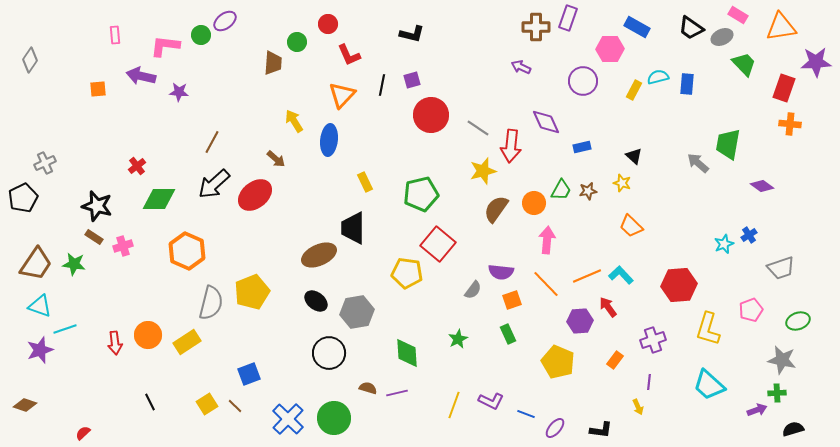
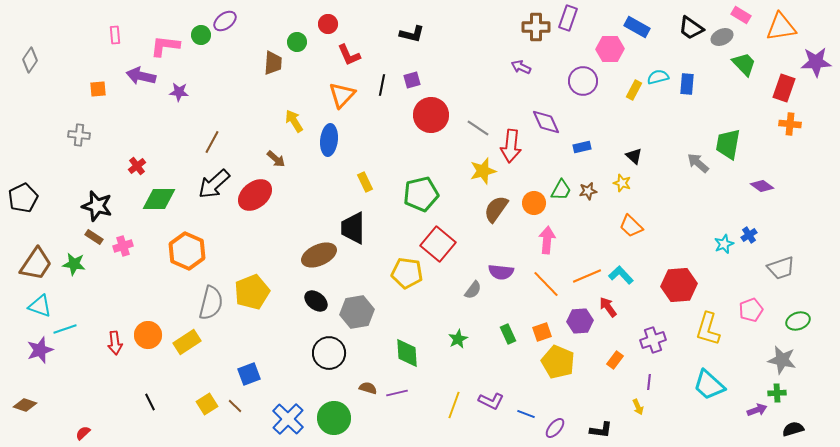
pink rectangle at (738, 15): moved 3 px right
gray cross at (45, 163): moved 34 px right, 28 px up; rotated 30 degrees clockwise
orange square at (512, 300): moved 30 px right, 32 px down
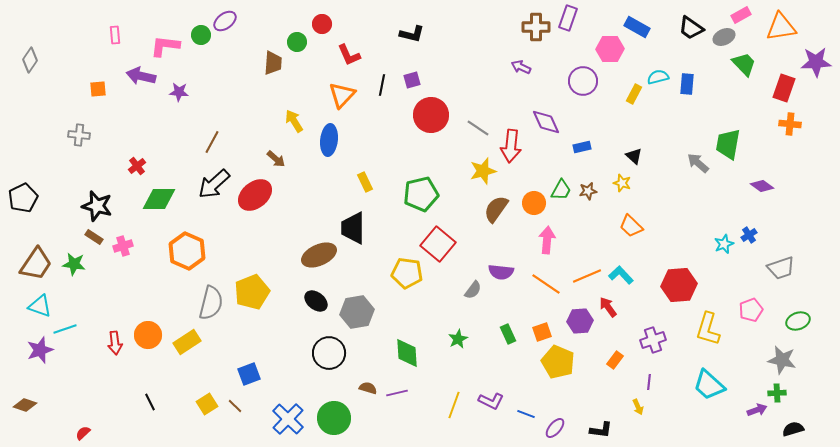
pink rectangle at (741, 15): rotated 60 degrees counterclockwise
red circle at (328, 24): moved 6 px left
gray ellipse at (722, 37): moved 2 px right
yellow rectangle at (634, 90): moved 4 px down
orange line at (546, 284): rotated 12 degrees counterclockwise
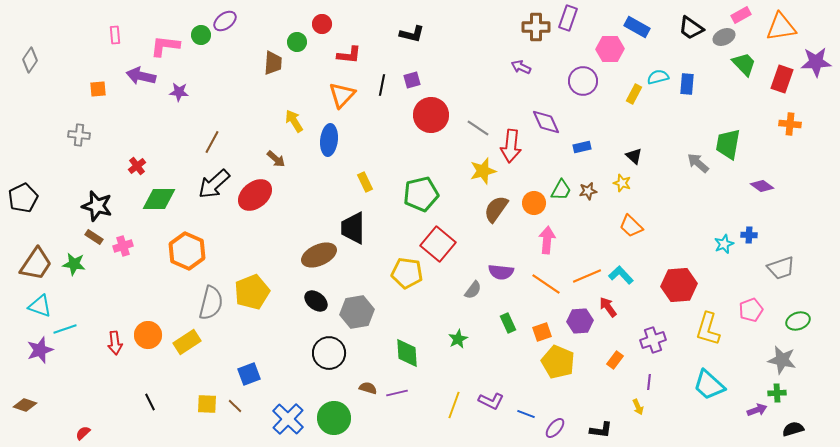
red L-shape at (349, 55): rotated 60 degrees counterclockwise
red rectangle at (784, 88): moved 2 px left, 9 px up
blue cross at (749, 235): rotated 35 degrees clockwise
green rectangle at (508, 334): moved 11 px up
yellow square at (207, 404): rotated 35 degrees clockwise
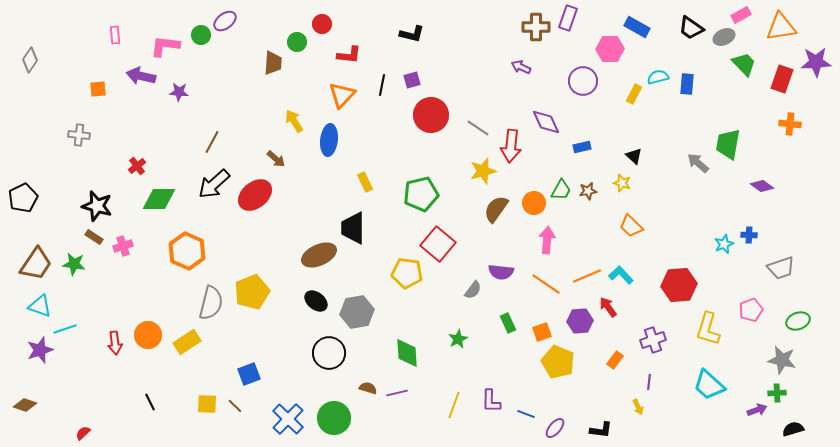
purple L-shape at (491, 401): rotated 65 degrees clockwise
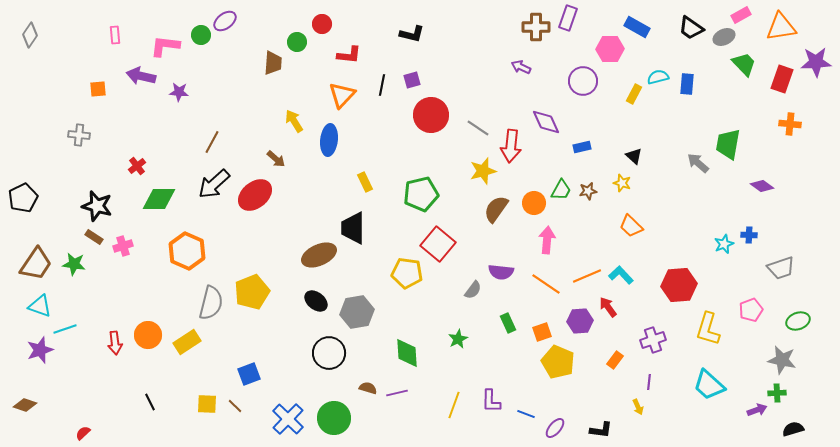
gray diamond at (30, 60): moved 25 px up
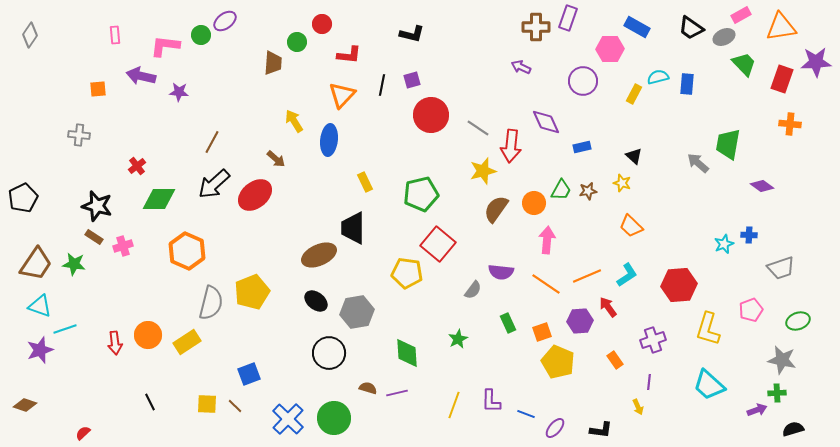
cyan L-shape at (621, 275): moved 6 px right; rotated 100 degrees clockwise
orange rectangle at (615, 360): rotated 72 degrees counterclockwise
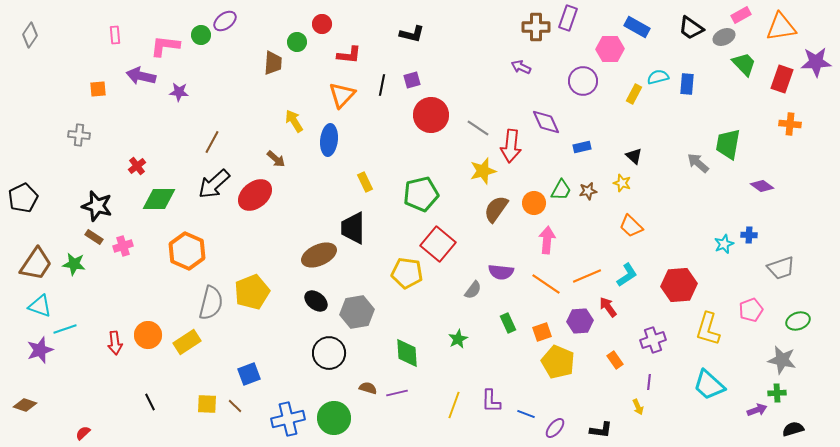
blue cross at (288, 419): rotated 32 degrees clockwise
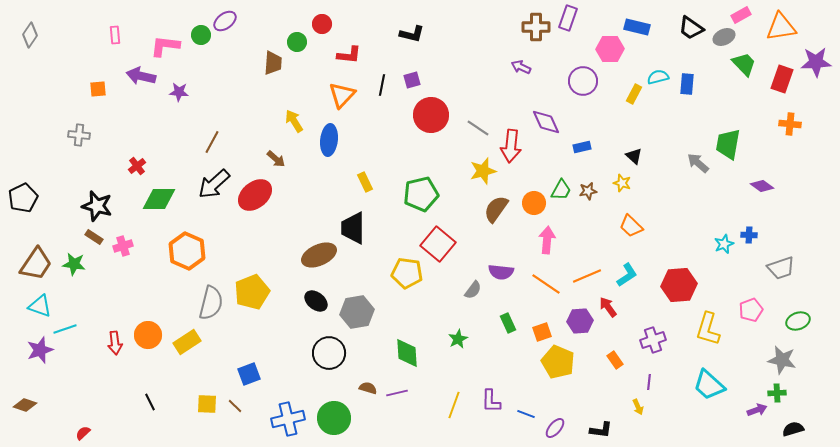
blue rectangle at (637, 27): rotated 15 degrees counterclockwise
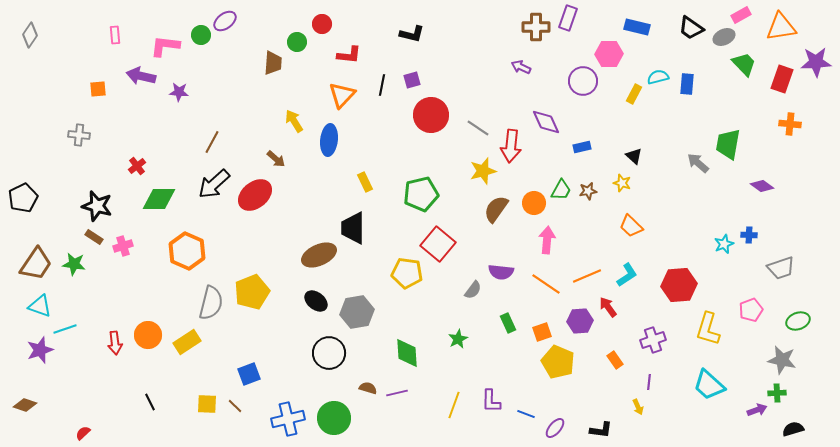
pink hexagon at (610, 49): moved 1 px left, 5 px down
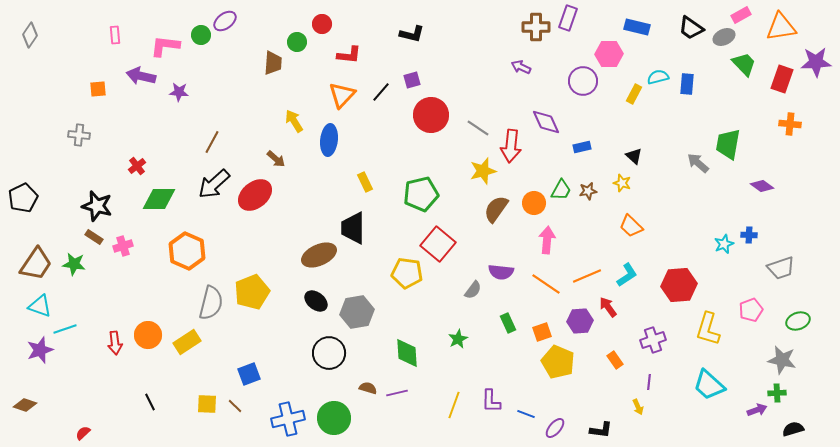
black line at (382, 85): moved 1 px left, 7 px down; rotated 30 degrees clockwise
